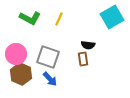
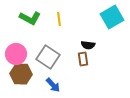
yellow line: rotated 32 degrees counterclockwise
gray square: rotated 15 degrees clockwise
brown hexagon: rotated 20 degrees counterclockwise
blue arrow: moved 3 px right, 6 px down
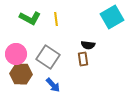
yellow line: moved 3 px left
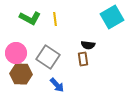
yellow line: moved 1 px left
pink circle: moved 1 px up
blue arrow: moved 4 px right
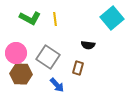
cyan square: moved 1 px down; rotated 10 degrees counterclockwise
brown rectangle: moved 5 px left, 9 px down; rotated 24 degrees clockwise
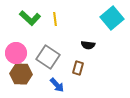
green L-shape: rotated 15 degrees clockwise
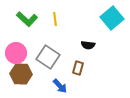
green L-shape: moved 3 px left, 1 px down
blue arrow: moved 3 px right, 1 px down
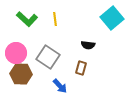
brown rectangle: moved 3 px right
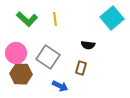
blue arrow: rotated 21 degrees counterclockwise
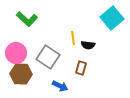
yellow line: moved 18 px right, 19 px down
